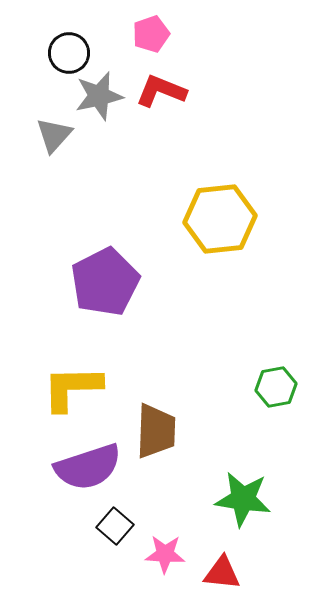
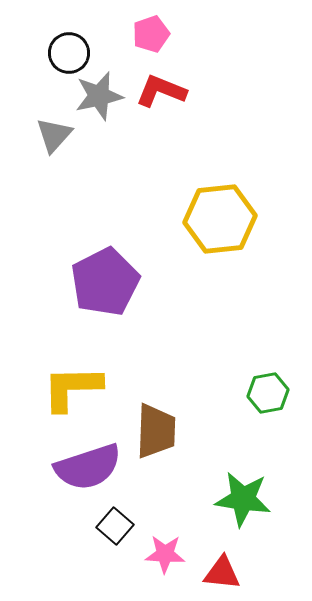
green hexagon: moved 8 px left, 6 px down
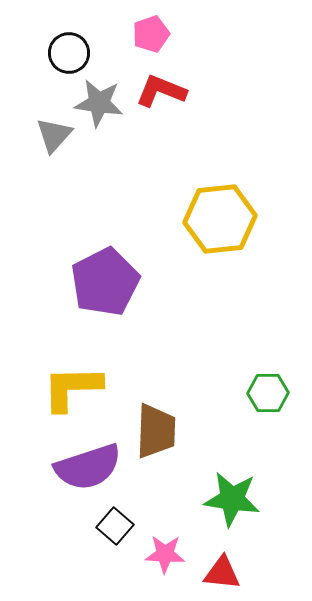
gray star: moved 7 px down; rotated 21 degrees clockwise
green hexagon: rotated 9 degrees clockwise
green star: moved 11 px left
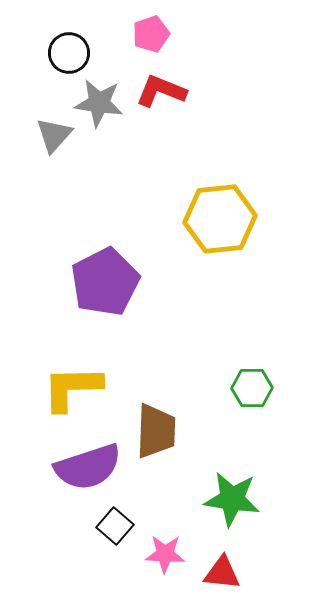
green hexagon: moved 16 px left, 5 px up
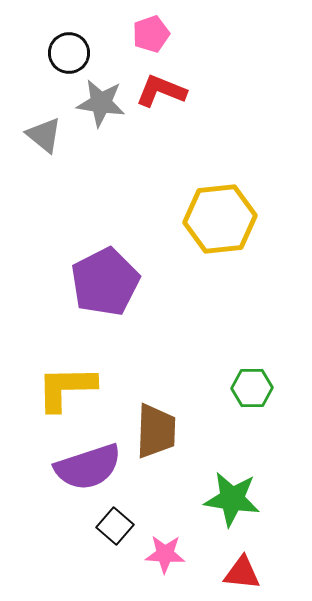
gray star: moved 2 px right
gray triangle: moved 10 px left; rotated 33 degrees counterclockwise
yellow L-shape: moved 6 px left
red triangle: moved 20 px right
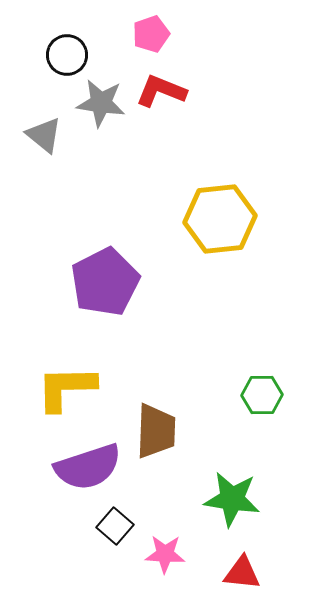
black circle: moved 2 px left, 2 px down
green hexagon: moved 10 px right, 7 px down
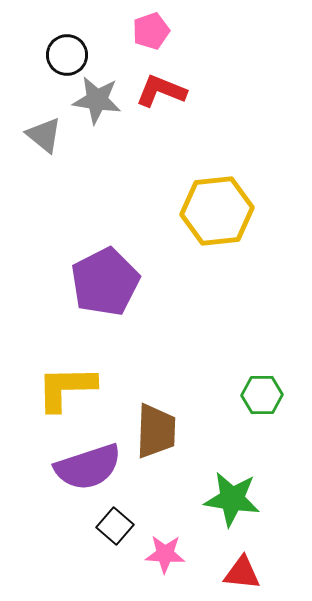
pink pentagon: moved 3 px up
gray star: moved 4 px left, 3 px up
yellow hexagon: moved 3 px left, 8 px up
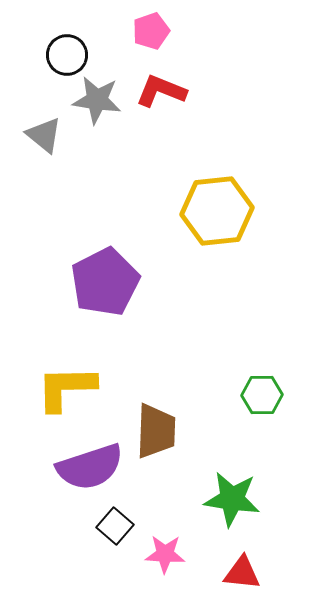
purple semicircle: moved 2 px right
